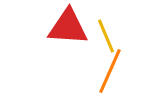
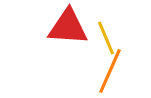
yellow line: moved 2 px down
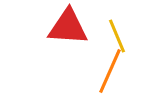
yellow line: moved 11 px right, 2 px up
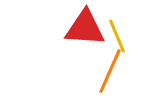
red triangle: moved 17 px right, 1 px down
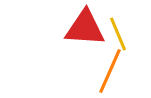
yellow line: moved 1 px right, 2 px up
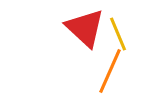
red triangle: rotated 39 degrees clockwise
